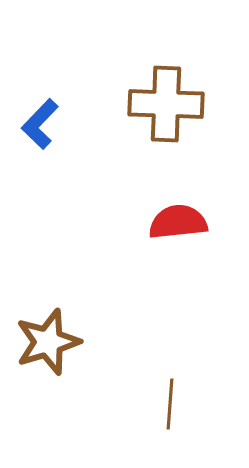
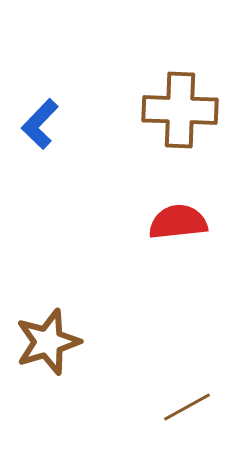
brown cross: moved 14 px right, 6 px down
brown line: moved 17 px right, 3 px down; rotated 57 degrees clockwise
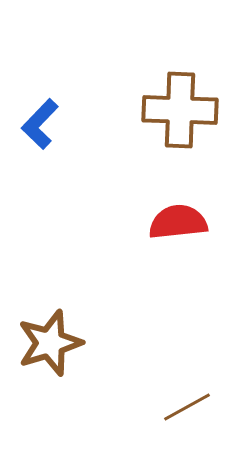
brown star: moved 2 px right, 1 px down
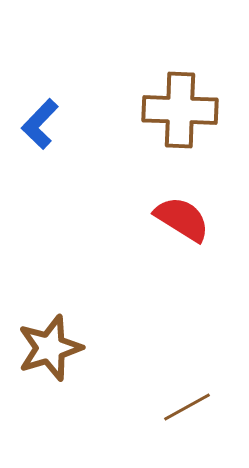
red semicircle: moved 4 px right, 3 px up; rotated 38 degrees clockwise
brown star: moved 5 px down
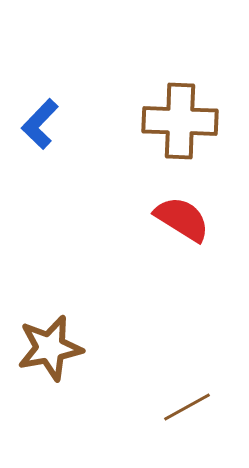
brown cross: moved 11 px down
brown star: rotated 6 degrees clockwise
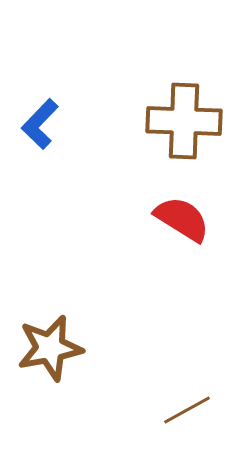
brown cross: moved 4 px right
brown line: moved 3 px down
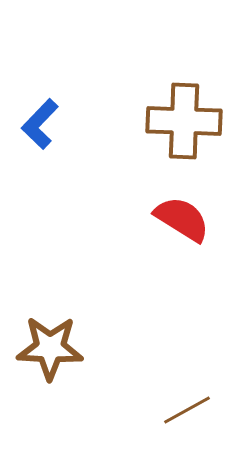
brown star: rotated 14 degrees clockwise
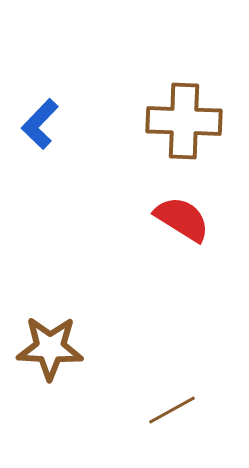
brown line: moved 15 px left
